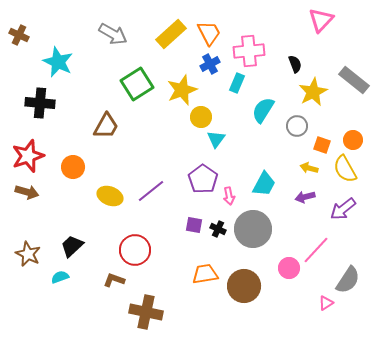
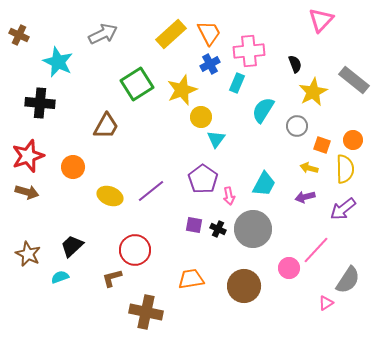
gray arrow at (113, 34): moved 10 px left; rotated 56 degrees counterclockwise
yellow semicircle at (345, 169): rotated 152 degrees counterclockwise
orange trapezoid at (205, 274): moved 14 px left, 5 px down
brown L-shape at (114, 280): moved 2 px left, 2 px up; rotated 35 degrees counterclockwise
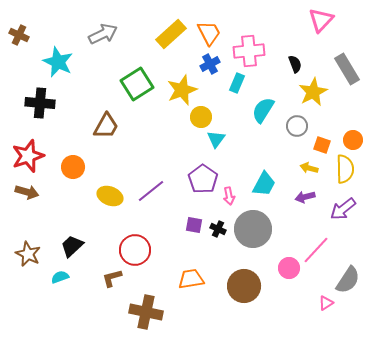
gray rectangle at (354, 80): moved 7 px left, 11 px up; rotated 20 degrees clockwise
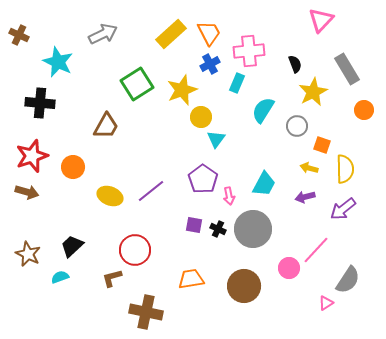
orange circle at (353, 140): moved 11 px right, 30 px up
red star at (28, 156): moved 4 px right
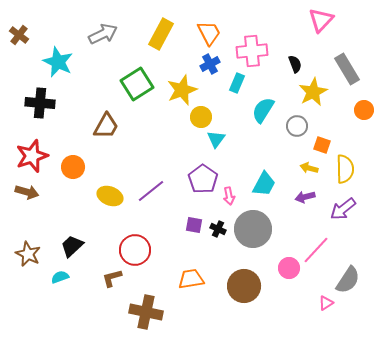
yellow rectangle at (171, 34): moved 10 px left; rotated 20 degrees counterclockwise
brown cross at (19, 35): rotated 12 degrees clockwise
pink cross at (249, 51): moved 3 px right
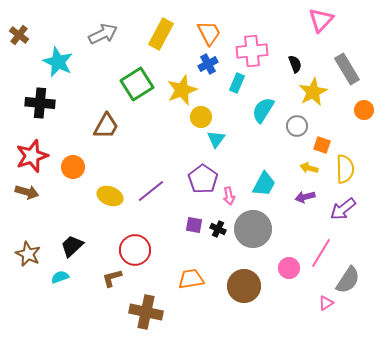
blue cross at (210, 64): moved 2 px left
pink line at (316, 250): moved 5 px right, 3 px down; rotated 12 degrees counterclockwise
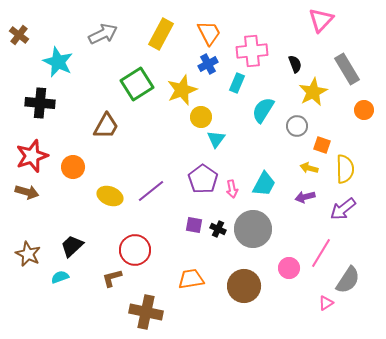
pink arrow at (229, 196): moved 3 px right, 7 px up
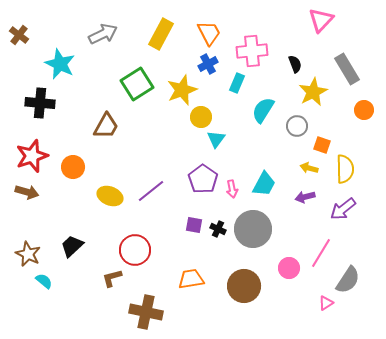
cyan star at (58, 62): moved 2 px right, 2 px down
cyan semicircle at (60, 277): moved 16 px left, 4 px down; rotated 60 degrees clockwise
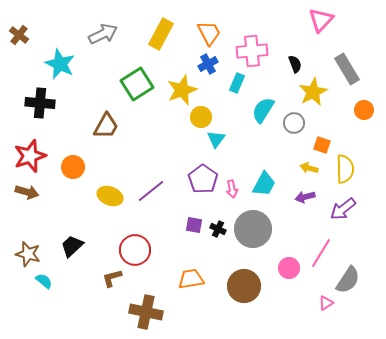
gray circle at (297, 126): moved 3 px left, 3 px up
red star at (32, 156): moved 2 px left
brown star at (28, 254): rotated 10 degrees counterclockwise
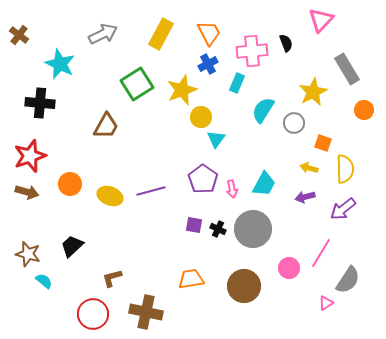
black semicircle at (295, 64): moved 9 px left, 21 px up
orange square at (322, 145): moved 1 px right, 2 px up
orange circle at (73, 167): moved 3 px left, 17 px down
purple line at (151, 191): rotated 24 degrees clockwise
red circle at (135, 250): moved 42 px left, 64 px down
